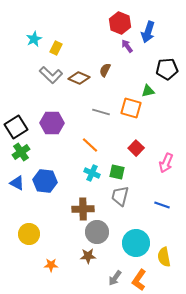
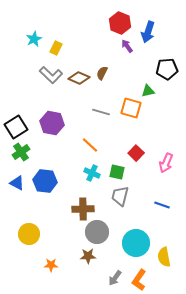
brown semicircle: moved 3 px left, 3 px down
purple hexagon: rotated 10 degrees clockwise
red square: moved 5 px down
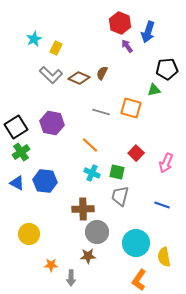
green triangle: moved 6 px right, 1 px up
gray arrow: moved 44 px left; rotated 35 degrees counterclockwise
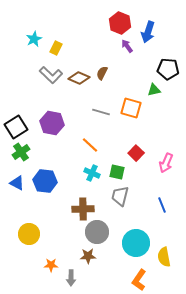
black pentagon: moved 1 px right; rotated 10 degrees clockwise
blue line: rotated 49 degrees clockwise
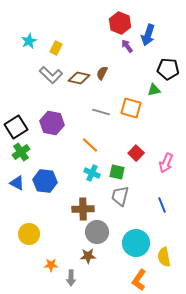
blue arrow: moved 3 px down
cyan star: moved 5 px left, 2 px down
brown diamond: rotated 10 degrees counterclockwise
